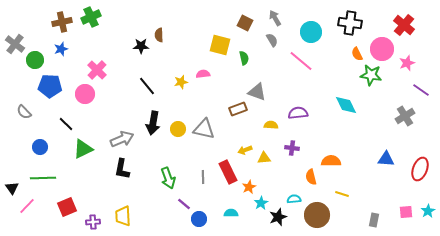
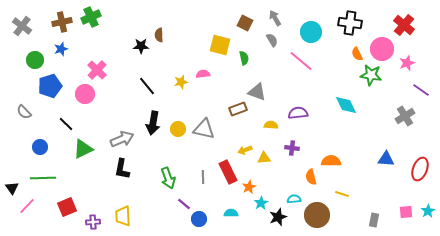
gray cross at (15, 44): moved 7 px right, 18 px up
blue pentagon at (50, 86): rotated 20 degrees counterclockwise
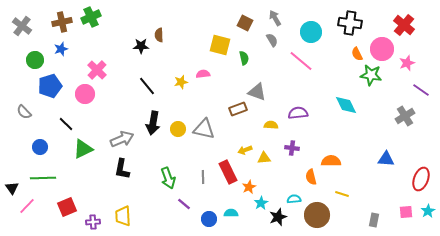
red ellipse at (420, 169): moved 1 px right, 10 px down
blue circle at (199, 219): moved 10 px right
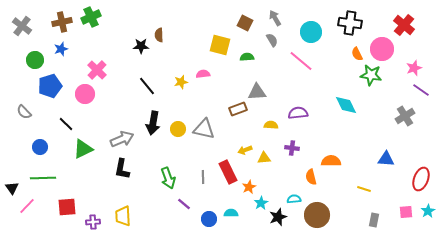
green semicircle at (244, 58): moved 3 px right, 1 px up; rotated 80 degrees counterclockwise
pink star at (407, 63): moved 7 px right, 5 px down
gray triangle at (257, 92): rotated 24 degrees counterclockwise
yellow line at (342, 194): moved 22 px right, 5 px up
red square at (67, 207): rotated 18 degrees clockwise
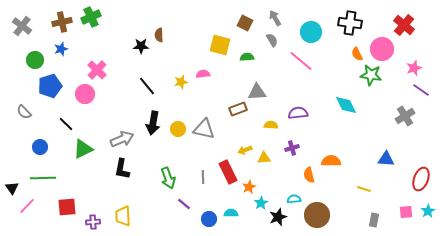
purple cross at (292, 148): rotated 24 degrees counterclockwise
orange semicircle at (311, 177): moved 2 px left, 2 px up
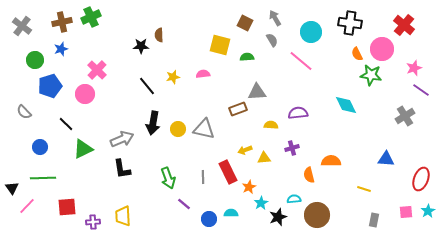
yellow star at (181, 82): moved 8 px left, 5 px up
black L-shape at (122, 169): rotated 20 degrees counterclockwise
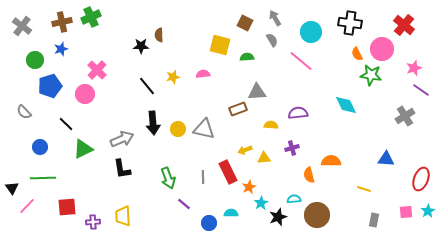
black arrow at (153, 123): rotated 15 degrees counterclockwise
blue circle at (209, 219): moved 4 px down
